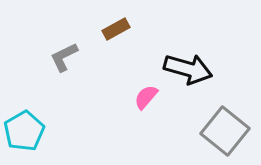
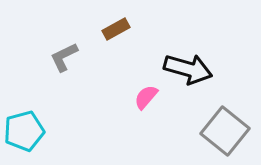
cyan pentagon: rotated 15 degrees clockwise
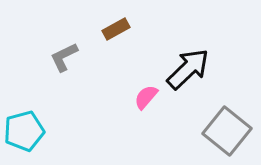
black arrow: rotated 60 degrees counterclockwise
gray square: moved 2 px right
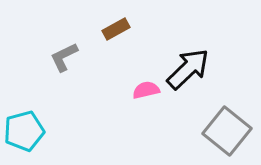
pink semicircle: moved 7 px up; rotated 36 degrees clockwise
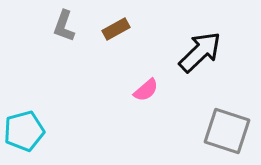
gray L-shape: moved 31 px up; rotated 44 degrees counterclockwise
black arrow: moved 12 px right, 17 px up
pink semicircle: rotated 152 degrees clockwise
gray square: rotated 21 degrees counterclockwise
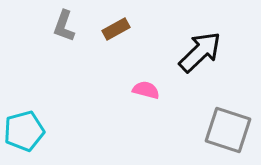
pink semicircle: rotated 124 degrees counterclockwise
gray square: moved 1 px right, 1 px up
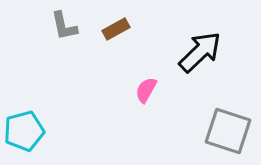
gray L-shape: rotated 32 degrees counterclockwise
pink semicircle: rotated 76 degrees counterclockwise
gray square: moved 1 px down
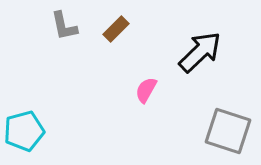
brown rectangle: rotated 16 degrees counterclockwise
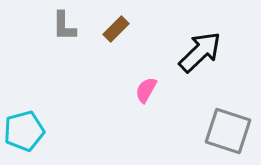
gray L-shape: rotated 12 degrees clockwise
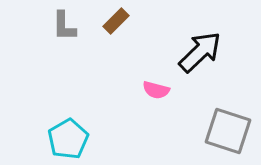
brown rectangle: moved 8 px up
pink semicircle: moved 10 px right; rotated 104 degrees counterclockwise
cyan pentagon: moved 44 px right, 8 px down; rotated 15 degrees counterclockwise
